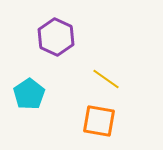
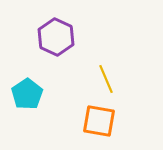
yellow line: rotated 32 degrees clockwise
cyan pentagon: moved 2 px left
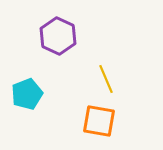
purple hexagon: moved 2 px right, 1 px up
cyan pentagon: rotated 12 degrees clockwise
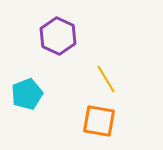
yellow line: rotated 8 degrees counterclockwise
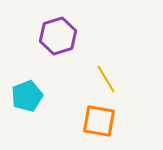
purple hexagon: rotated 18 degrees clockwise
cyan pentagon: moved 2 px down
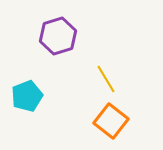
orange square: moved 12 px right; rotated 28 degrees clockwise
